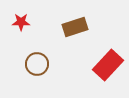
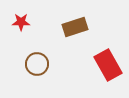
red rectangle: rotated 72 degrees counterclockwise
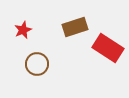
red star: moved 2 px right, 8 px down; rotated 24 degrees counterclockwise
red rectangle: moved 17 px up; rotated 28 degrees counterclockwise
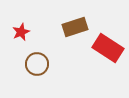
red star: moved 2 px left, 2 px down
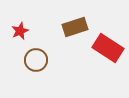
red star: moved 1 px left, 1 px up
brown circle: moved 1 px left, 4 px up
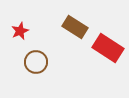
brown rectangle: rotated 50 degrees clockwise
brown circle: moved 2 px down
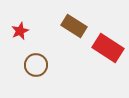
brown rectangle: moved 1 px left, 1 px up
brown circle: moved 3 px down
